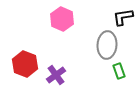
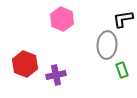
black L-shape: moved 2 px down
green rectangle: moved 3 px right, 1 px up
purple cross: rotated 24 degrees clockwise
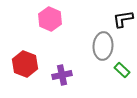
pink hexagon: moved 12 px left
gray ellipse: moved 4 px left, 1 px down
green rectangle: rotated 28 degrees counterclockwise
purple cross: moved 6 px right
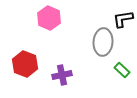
pink hexagon: moved 1 px left, 1 px up
gray ellipse: moved 4 px up
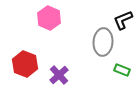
black L-shape: moved 1 px down; rotated 15 degrees counterclockwise
green rectangle: rotated 21 degrees counterclockwise
purple cross: moved 3 px left; rotated 30 degrees counterclockwise
